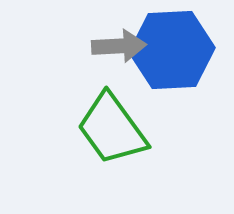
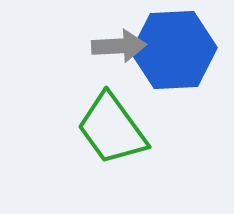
blue hexagon: moved 2 px right
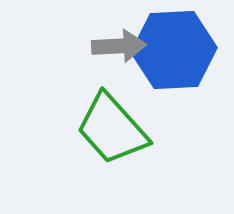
green trapezoid: rotated 6 degrees counterclockwise
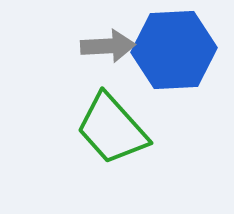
gray arrow: moved 11 px left
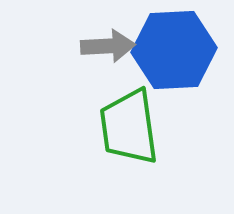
green trapezoid: moved 17 px right, 2 px up; rotated 34 degrees clockwise
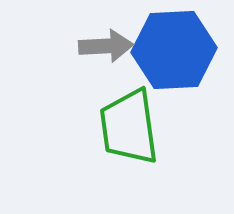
gray arrow: moved 2 px left
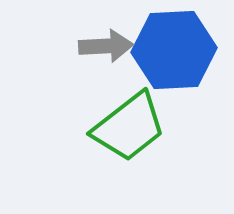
green trapezoid: rotated 120 degrees counterclockwise
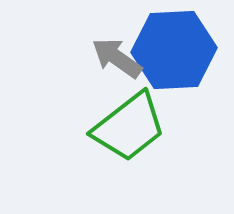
gray arrow: moved 11 px right, 12 px down; rotated 142 degrees counterclockwise
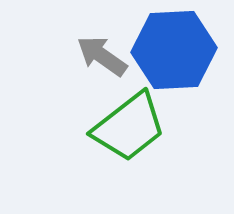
gray arrow: moved 15 px left, 2 px up
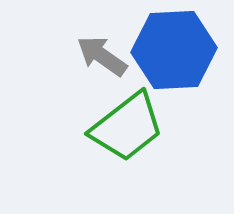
green trapezoid: moved 2 px left
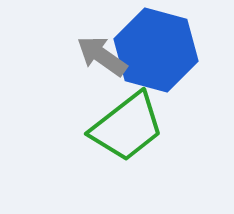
blue hexagon: moved 18 px left; rotated 18 degrees clockwise
